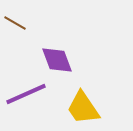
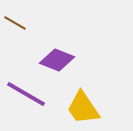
purple diamond: rotated 48 degrees counterclockwise
purple line: rotated 54 degrees clockwise
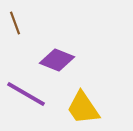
brown line: rotated 40 degrees clockwise
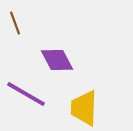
purple diamond: rotated 40 degrees clockwise
yellow trapezoid: moved 1 px right; rotated 36 degrees clockwise
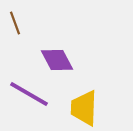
purple line: moved 3 px right
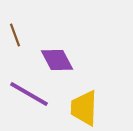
brown line: moved 12 px down
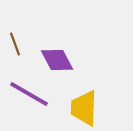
brown line: moved 9 px down
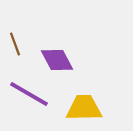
yellow trapezoid: rotated 87 degrees clockwise
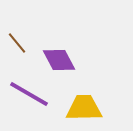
brown line: moved 2 px right, 1 px up; rotated 20 degrees counterclockwise
purple diamond: moved 2 px right
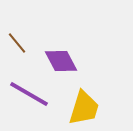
purple diamond: moved 2 px right, 1 px down
yellow trapezoid: rotated 108 degrees clockwise
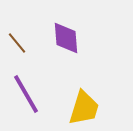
purple diamond: moved 5 px right, 23 px up; rotated 24 degrees clockwise
purple line: moved 3 px left; rotated 30 degrees clockwise
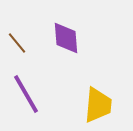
yellow trapezoid: moved 14 px right, 3 px up; rotated 12 degrees counterclockwise
